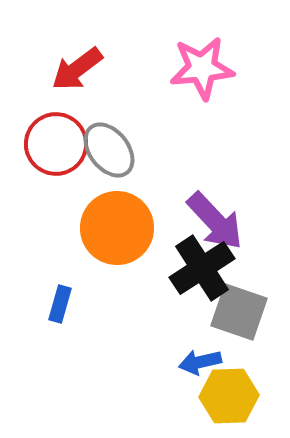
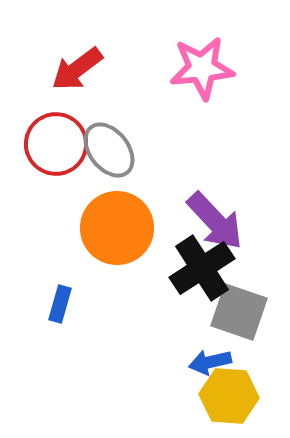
blue arrow: moved 10 px right
yellow hexagon: rotated 6 degrees clockwise
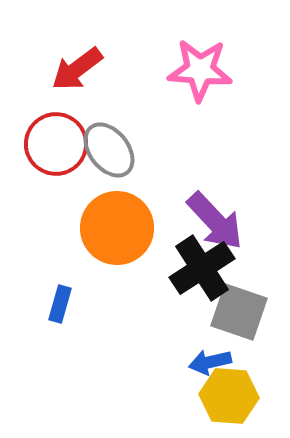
pink star: moved 2 px left, 2 px down; rotated 10 degrees clockwise
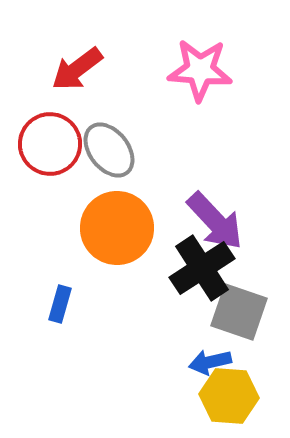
red circle: moved 6 px left
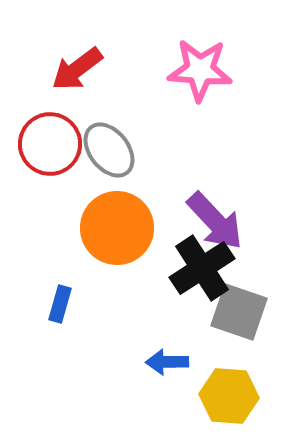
blue arrow: moved 43 px left; rotated 12 degrees clockwise
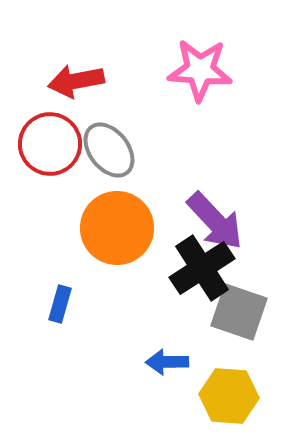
red arrow: moved 1 px left, 12 px down; rotated 26 degrees clockwise
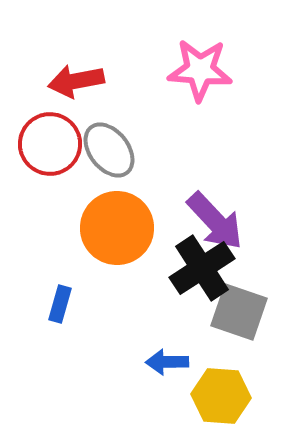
yellow hexagon: moved 8 px left
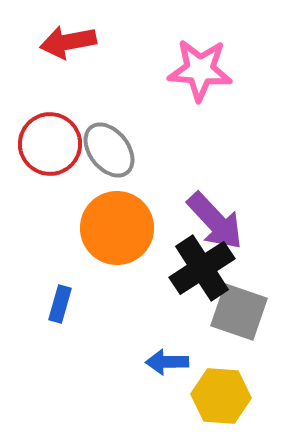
red arrow: moved 8 px left, 39 px up
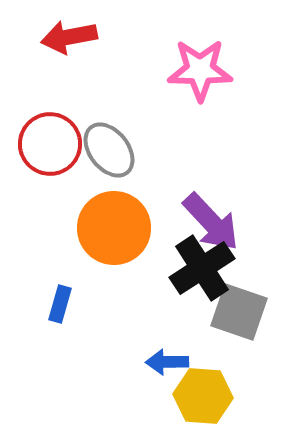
red arrow: moved 1 px right, 5 px up
pink star: rotated 4 degrees counterclockwise
purple arrow: moved 4 px left, 1 px down
orange circle: moved 3 px left
yellow hexagon: moved 18 px left
